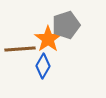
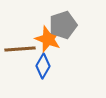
gray pentagon: moved 3 px left
orange star: rotated 16 degrees counterclockwise
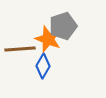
gray pentagon: moved 1 px down
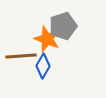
orange star: moved 1 px left
brown line: moved 1 px right, 7 px down
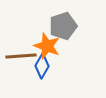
orange star: moved 7 px down
blue diamond: moved 1 px left
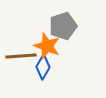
blue diamond: moved 1 px right, 1 px down
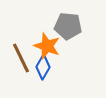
gray pentagon: moved 5 px right; rotated 24 degrees clockwise
brown line: moved 2 px down; rotated 68 degrees clockwise
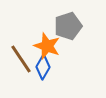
gray pentagon: rotated 24 degrees counterclockwise
brown line: moved 1 px down; rotated 8 degrees counterclockwise
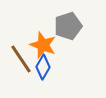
orange star: moved 4 px left, 1 px up
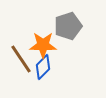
orange star: rotated 20 degrees counterclockwise
blue diamond: rotated 15 degrees clockwise
